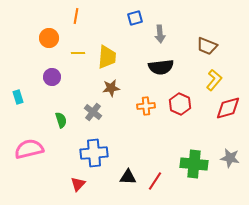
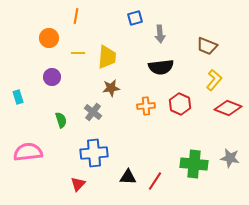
red diamond: rotated 36 degrees clockwise
pink semicircle: moved 1 px left, 3 px down; rotated 8 degrees clockwise
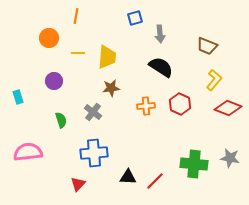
black semicircle: rotated 140 degrees counterclockwise
purple circle: moved 2 px right, 4 px down
red line: rotated 12 degrees clockwise
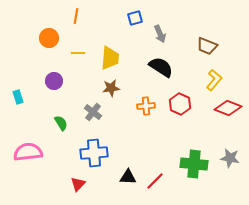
gray arrow: rotated 18 degrees counterclockwise
yellow trapezoid: moved 3 px right, 1 px down
green semicircle: moved 3 px down; rotated 14 degrees counterclockwise
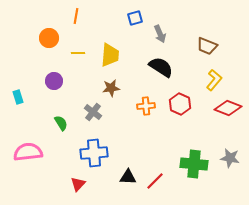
yellow trapezoid: moved 3 px up
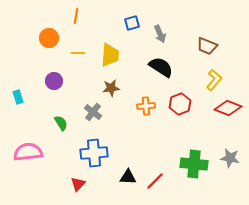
blue square: moved 3 px left, 5 px down
red hexagon: rotated 15 degrees clockwise
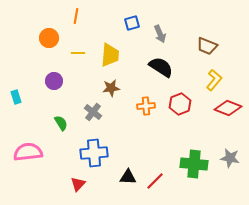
cyan rectangle: moved 2 px left
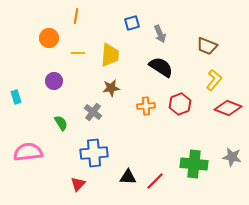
gray star: moved 2 px right, 1 px up
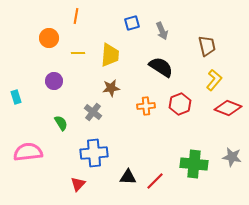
gray arrow: moved 2 px right, 3 px up
brown trapezoid: rotated 125 degrees counterclockwise
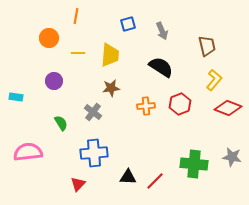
blue square: moved 4 px left, 1 px down
cyan rectangle: rotated 64 degrees counterclockwise
